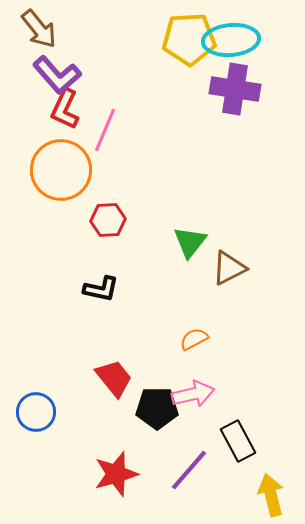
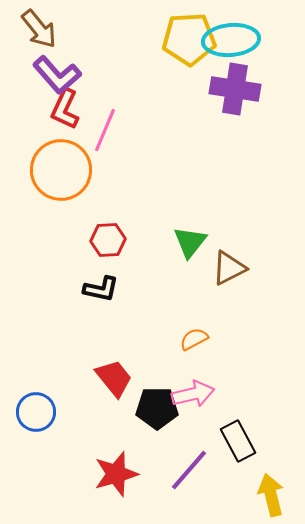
red hexagon: moved 20 px down
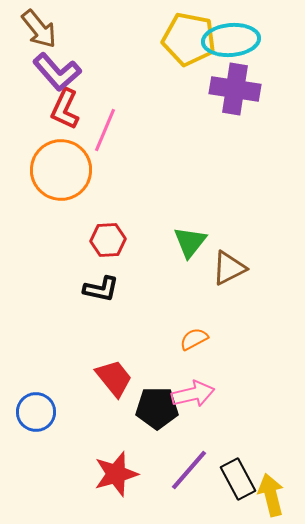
yellow pentagon: rotated 14 degrees clockwise
purple L-shape: moved 3 px up
black rectangle: moved 38 px down
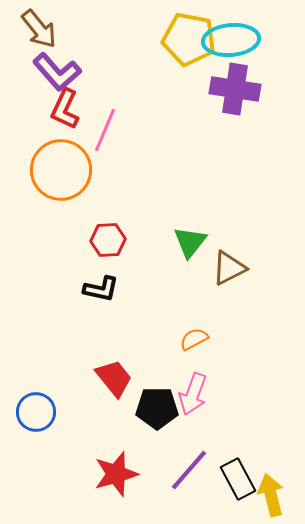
pink arrow: rotated 123 degrees clockwise
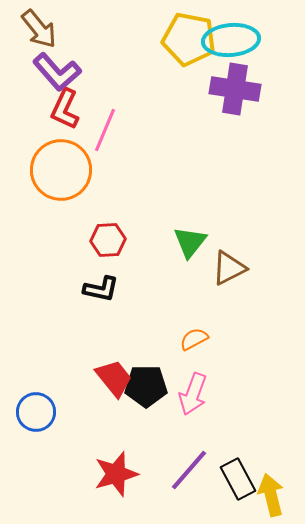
black pentagon: moved 11 px left, 22 px up
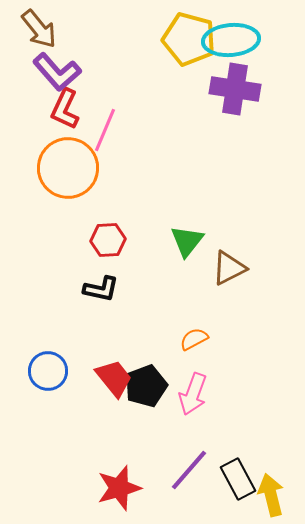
yellow pentagon: rotated 4 degrees clockwise
orange circle: moved 7 px right, 2 px up
green triangle: moved 3 px left, 1 px up
black pentagon: rotated 21 degrees counterclockwise
blue circle: moved 12 px right, 41 px up
red star: moved 3 px right, 14 px down
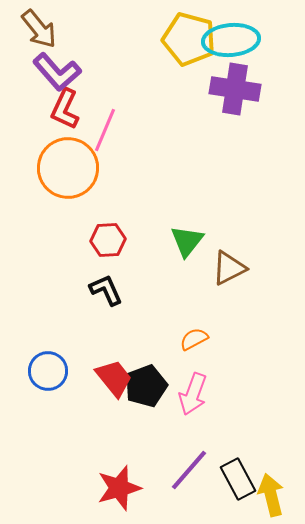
black L-shape: moved 5 px right, 1 px down; rotated 126 degrees counterclockwise
